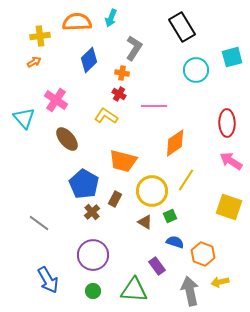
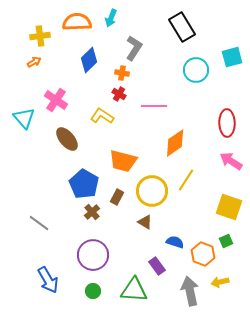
yellow L-shape: moved 4 px left
brown rectangle: moved 2 px right, 2 px up
green square: moved 56 px right, 25 px down
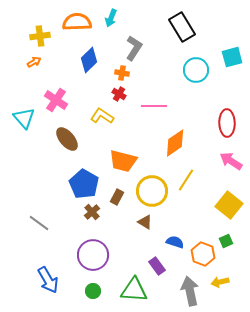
yellow square: moved 2 px up; rotated 20 degrees clockwise
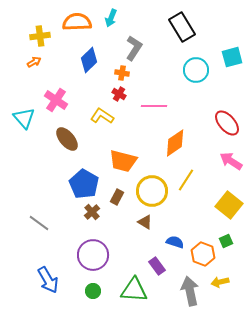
red ellipse: rotated 40 degrees counterclockwise
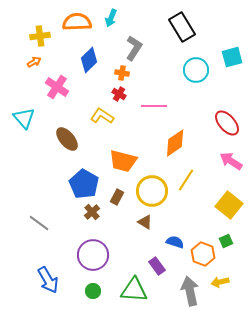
pink cross: moved 1 px right, 13 px up
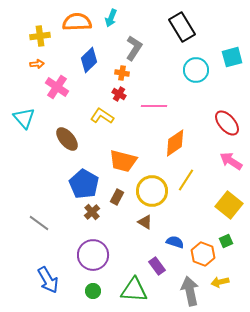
orange arrow: moved 3 px right, 2 px down; rotated 24 degrees clockwise
